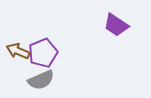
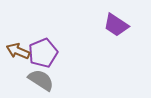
gray semicircle: rotated 124 degrees counterclockwise
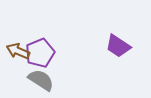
purple trapezoid: moved 2 px right, 21 px down
purple pentagon: moved 3 px left
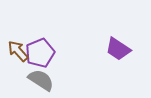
purple trapezoid: moved 3 px down
brown arrow: rotated 25 degrees clockwise
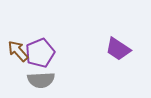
gray semicircle: rotated 144 degrees clockwise
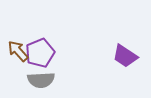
purple trapezoid: moved 7 px right, 7 px down
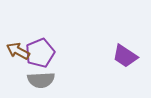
brown arrow: rotated 20 degrees counterclockwise
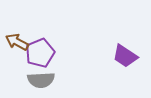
brown arrow: moved 1 px left, 9 px up
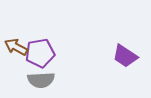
brown arrow: moved 1 px left, 5 px down
purple pentagon: rotated 12 degrees clockwise
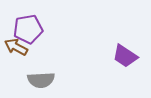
purple pentagon: moved 12 px left, 24 px up
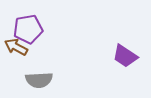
gray semicircle: moved 2 px left
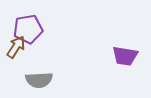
brown arrow: rotated 95 degrees clockwise
purple trapezoid: rotated 24 degrees counterclockwise
